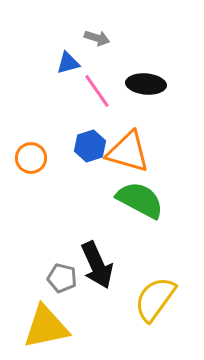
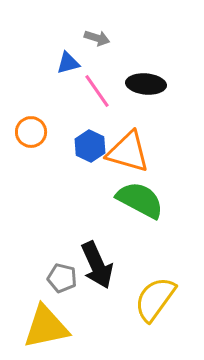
blue hexagon: rotated 16 degrees counterclockwise
orange circle: moved 26 px up
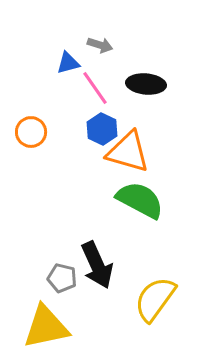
gray arrow: moved 3 px right, 7 px down
pink line: moved 2 px left, 3 px up
blue hexagon: moved 12 px right, 17 px up
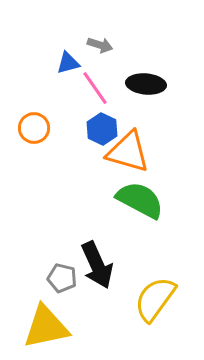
orange circle: moved 3 px right, 4 px up
